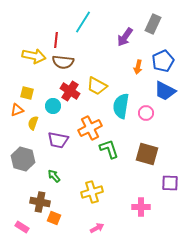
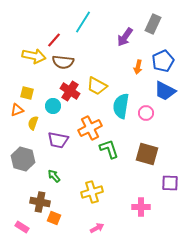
red line: moved 2 px left; rotated 35 degrees clockwise
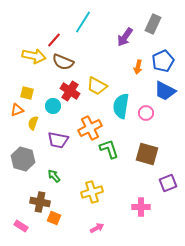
brown semicircle: rotated 15 degrees clockwise
purple square: moved 2 px left; rotated 24 degrees counterclockwise
pink rectangle: moved 1 px left, 1 px up
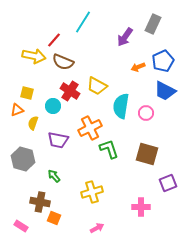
orange arrow: rotated 56 degrees clockwise
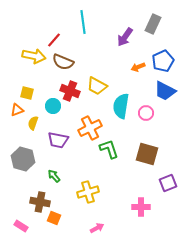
cyan line: rotated 40 degrees counterclockwise
red cross: rotated 12 degrees counterclockwise
yellow cross: moved 4 px left
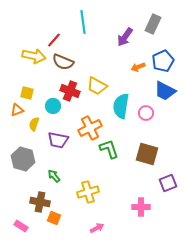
yellow semicircle: moved 1 px right, 1 px down
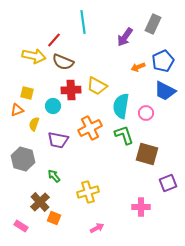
red cross: moved 1 px right, 1 px up; rotated 24 degrees counterclockwise
green L-shape: moved 15 px right, 14 px up
brown cross: rotated 36 degrees clockwise
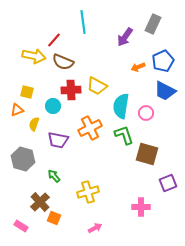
yellow square: moved 1 px up
pink arrow: moved 2 px left
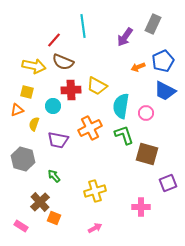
cyan line: moved 4 px down
yellow arrow: moved 10 px down
yellow cross: moved 7 px right, 1 px up
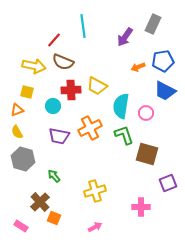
blue pentagon: rotated 15 degrees clockwise
yellow semicircle: moved 17 px left, 8 px down; rotated 48 degrees counterclockwise
purple trapezoid: moved 1 px right, 4 px up
pink arrow: moved 1 px up
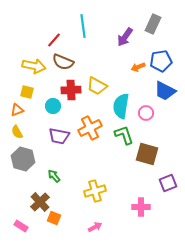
blue pentagon: moved 2 px left
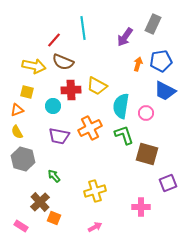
cyan line: moved 2 px down
orange arrow: moved 3 px up; rotated 128 degrees clockwise
